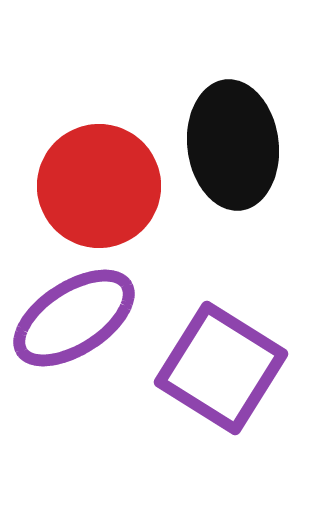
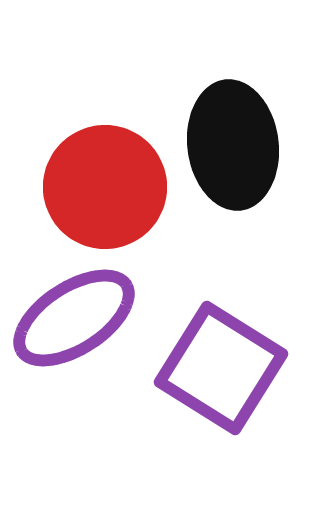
red circle: moved 6 px right, 1 px down
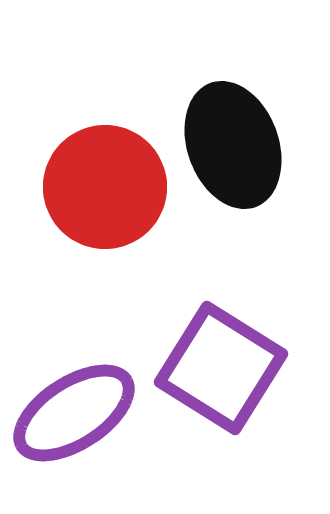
black ellipse: rotated 13 degrees counterclockwise
purple ellipse: moved 95 px down
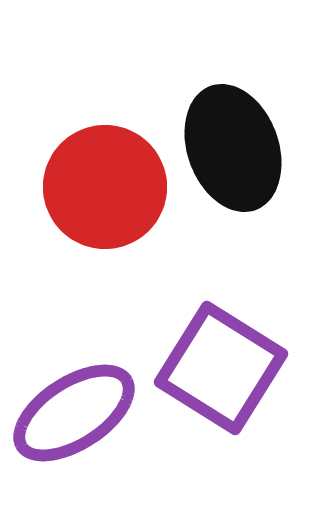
black ellipse: moved 3 px down
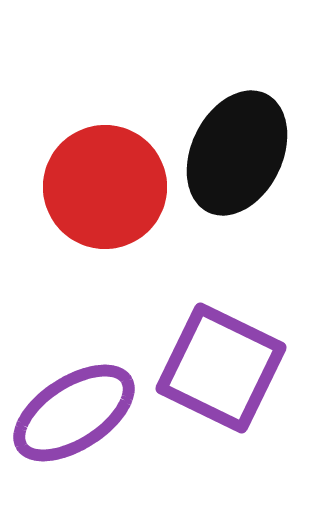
black ellipse: moved 4 px right, 5 px down; rotated 46 degrees clockwise
purple square: rotated 6 degrees counterclockwise
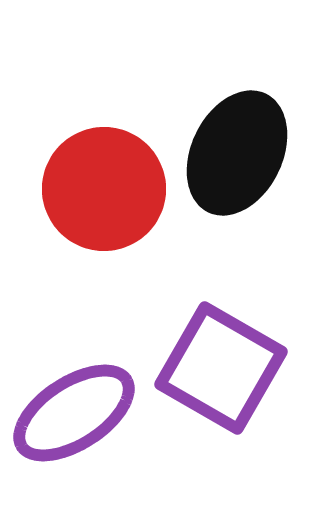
red circle: moved 1 px left, 2 px down
purple square: rotated 4 degrees clockwise
